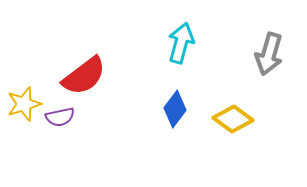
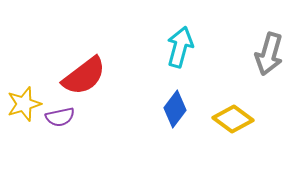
cyan arrow: moved 1 px left, 4 px down
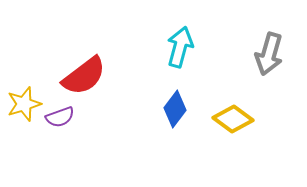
purple semicircle: rotated 8 degrees counterclockwise
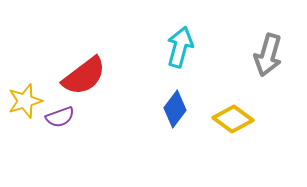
gray arrow: moved 1 px left, 1 px down
yellow star: moved 1 px right, 3 px up
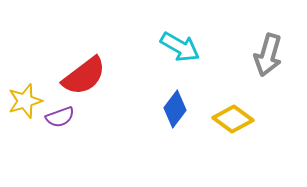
cyan arrow: rotated 105 degrees clockwise
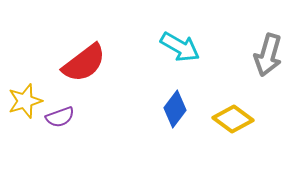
red semicircle: moved 13 px up
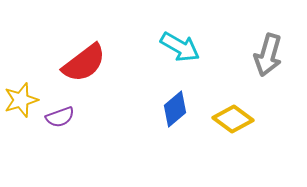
yellow star: moved 4 px left, 1 px up
blue diamond: rotated 12 degrees clockwise
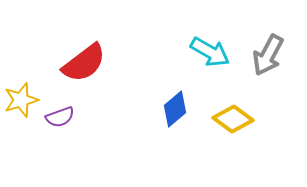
cyan arrow: moved 30 px right, 5 px down
gray arrow: rotated 12 degrees clockwise
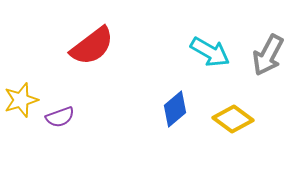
red semicircle: moved 8 px right, 17 px up
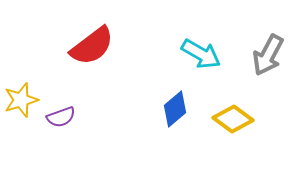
cyan arrow: moved 9 px left, 2 px down
purple semicircle: moved 1 px right
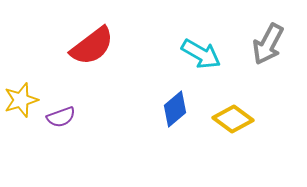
gray arrow: moved 11 px up
